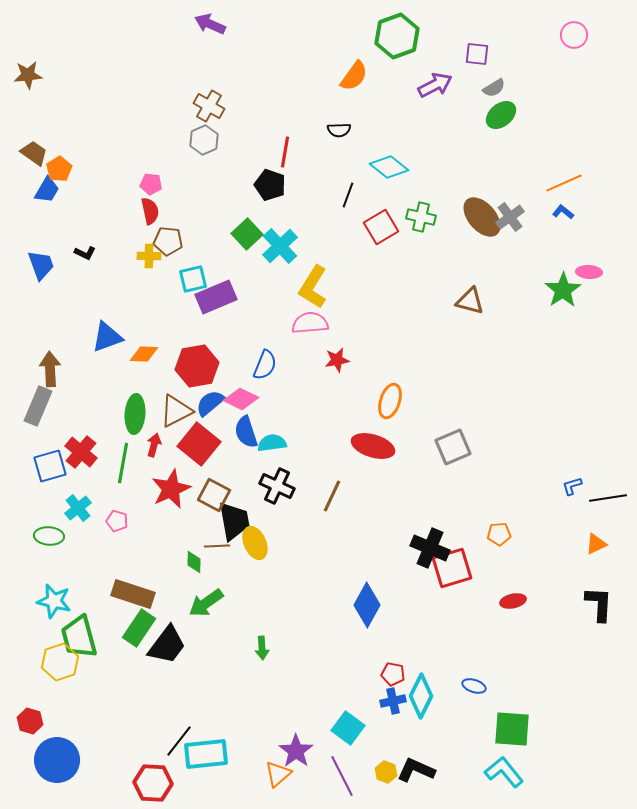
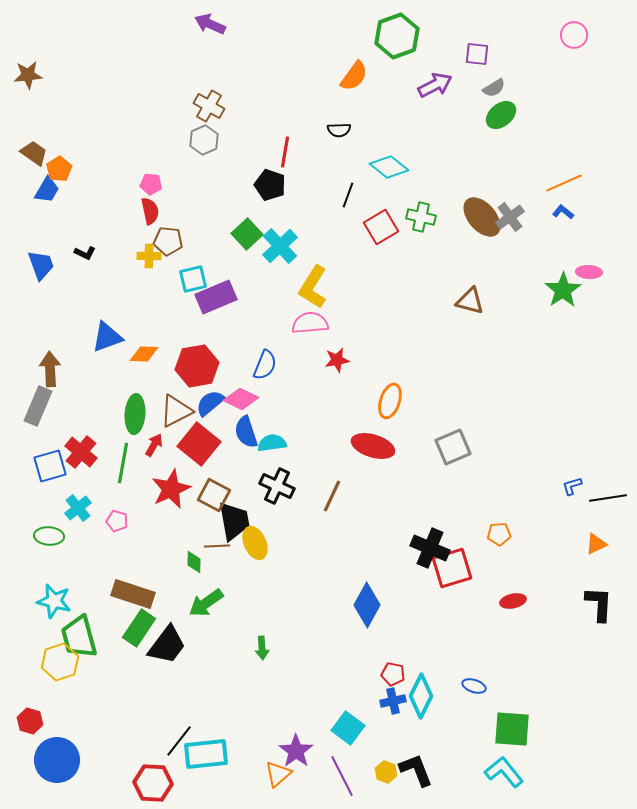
red arrow at (154, 445): rotated 15 degrees clockwise
black L-shape at (416, 770): rotated 45 degrees clockwise
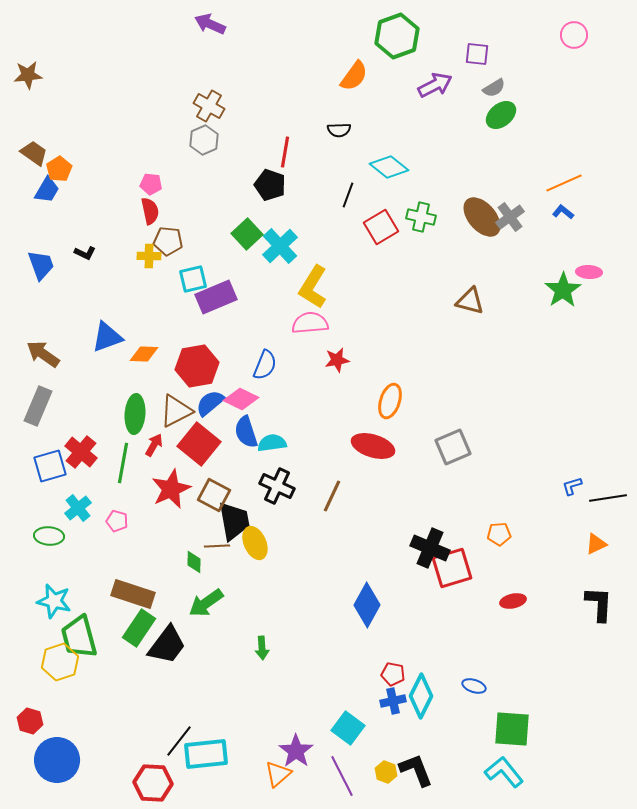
brown arrow at (50, 369): moved 7 px left, 15 px up; rotated 52 degrees counterclockwise
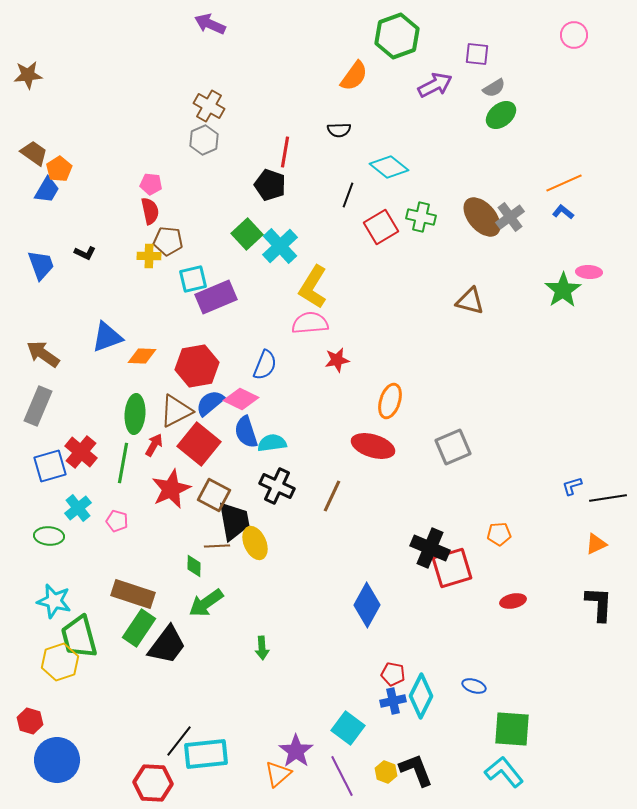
orange diamond at (144, 354): moved 2 px left, 2 px down
green diamond at (194, 562): moved 4 px down
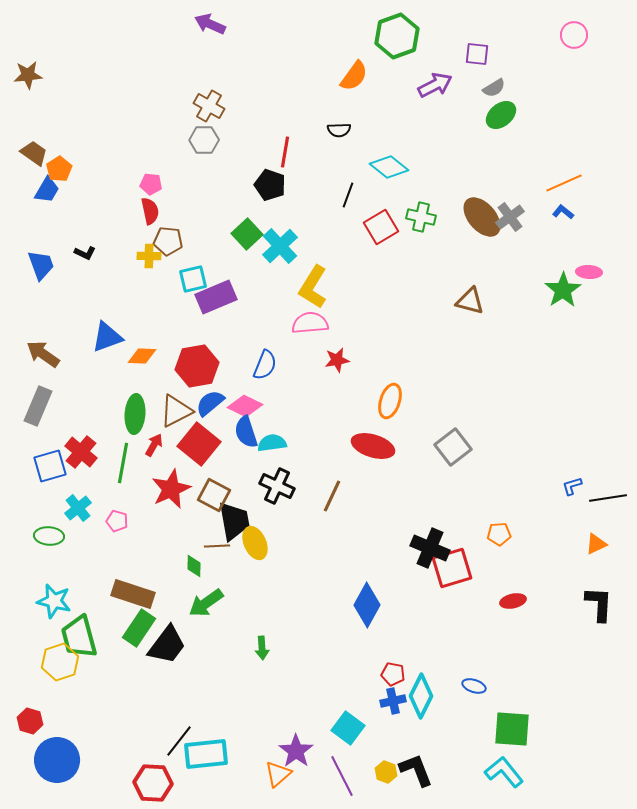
gray hexagon at (204, 140): rotated 24 degrees clockwise
pink diamond at (241, 399): moved 4 px right, 7 px down
gray square at (453, 447): rotated 15 degrees counterclockwise
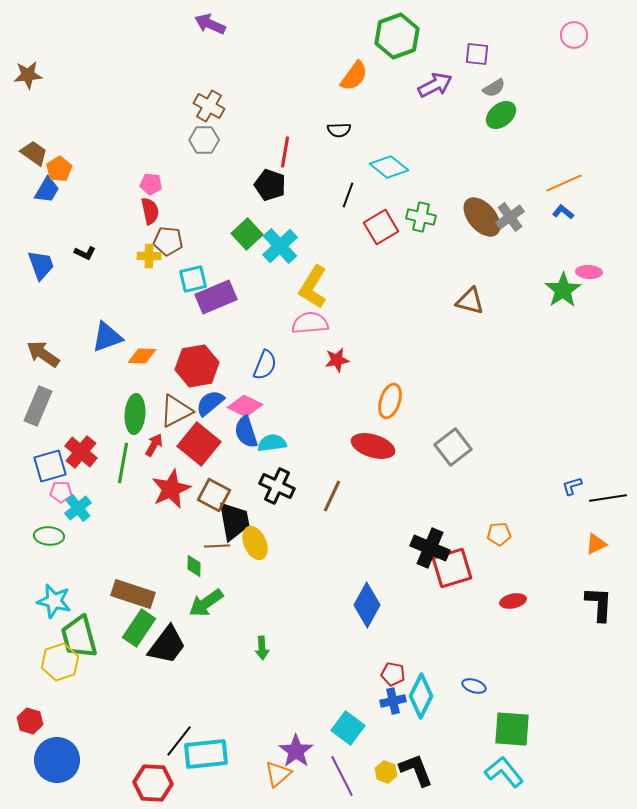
pink pentagon at (117, 521): moved 56 px left, 29 px up; rotated 15 degrees counterclockwise
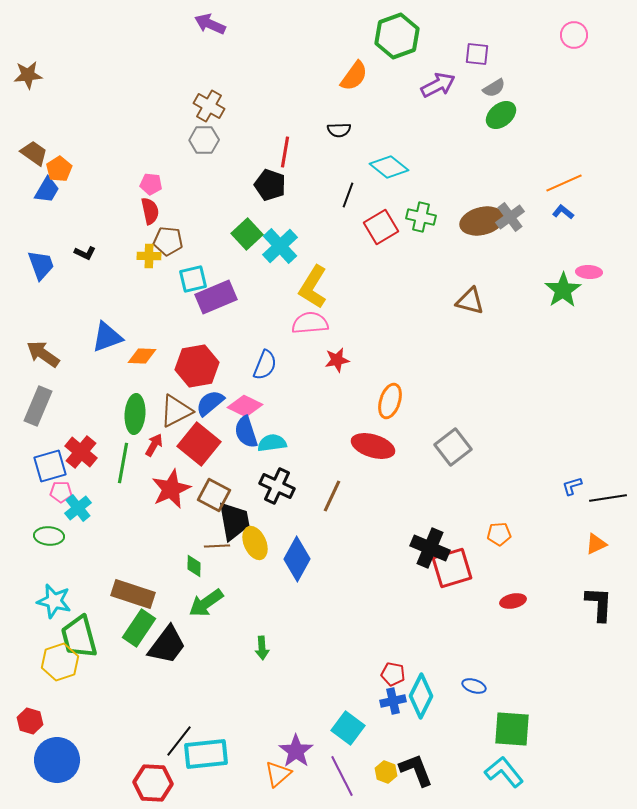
purple arrow at (435, 85): moved 3 px right
brown ellipse at (482, 217): moved 4 px down; rotated 63 degrees counterclockwise
blue diamond at (367, 605): moved 70 px left, 46 px up
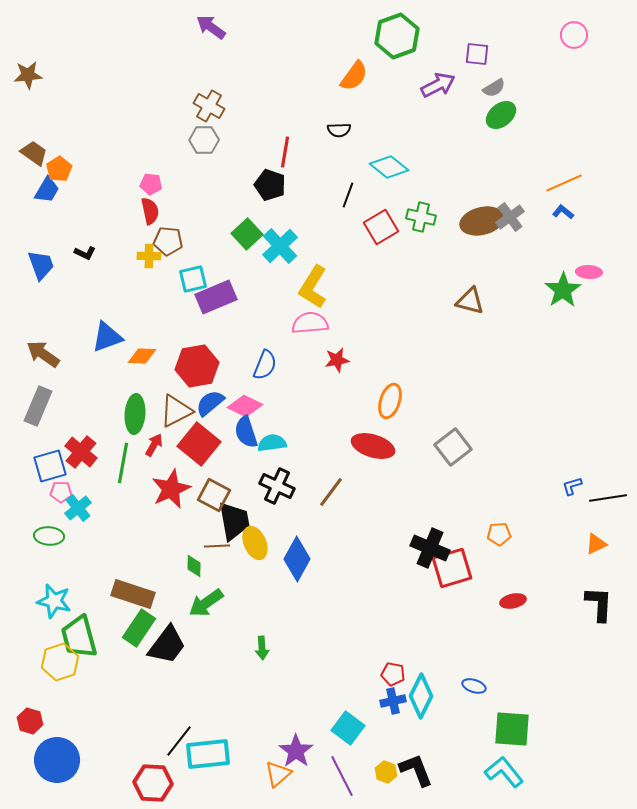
purple arrow at (210, 24): moved 1 px right, 3 px down; rotated 12 degrees clockwise
brown line at (332, 496): moved 1 px left, 4 px up; rotated 12 degrees clockwise
cyan rectangle at (206, 754): moved 2 px right
